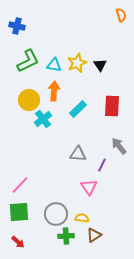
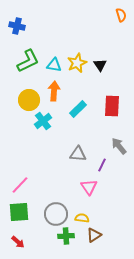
cyan cross: moved 2 px down
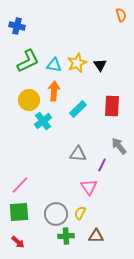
yellow semicircle: moved 2 px left, 5 px up; rotated 72 degrees counterclockwise
brown triangle: moved 2 px right, 1 px down; rotated 35 degrees clockwise
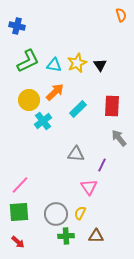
orange arrow: moved 1 px right, 1 px down; rotated 42 degrees clockwise
gray arrow: moved 8 px up
gray triangle: moved 2 px left
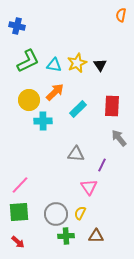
orange semicircle: rotated 152 degrees counterclockwise
cyan cross: rotated 36 degrees clockwise
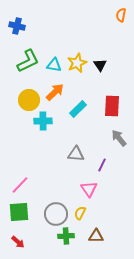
pink triangle: moved 2 px down
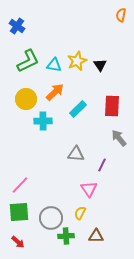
blue cross: rotated 21 degrees clockwise
yellow star: moved 2 px up
yellow circle: moved 3 px left, 1 px up
gray circle: moved 5 px left, 4 px down
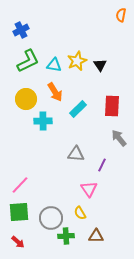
blue cross: moved 4 px right, 4 px down; rotated 28 degrees clockwise
orange arrow: rotated 102 degrees clockwise
yellow semicircle: rotated 56 degrees counterclockwise
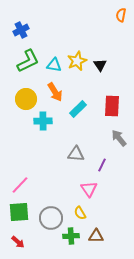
green cross: moved 5 px right
